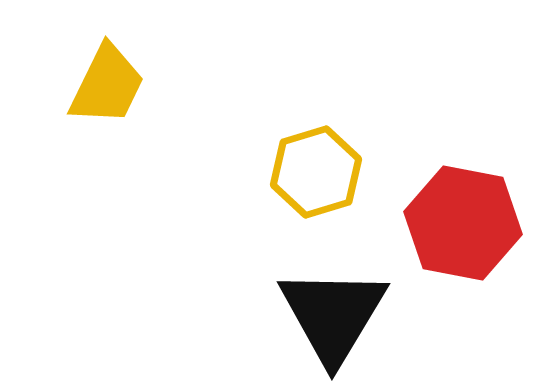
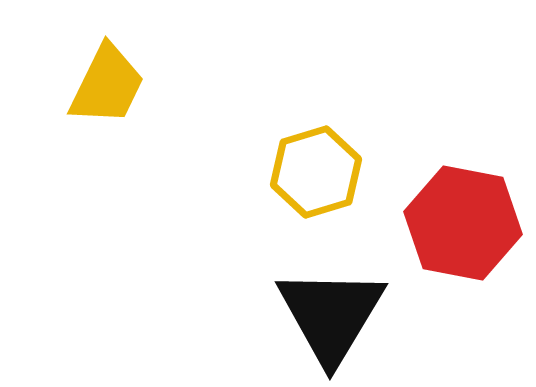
black triangle: moved 2 px left
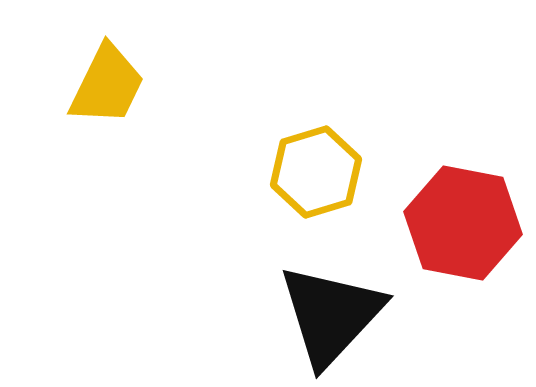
black triangle: rotated 12 degrees clockwise
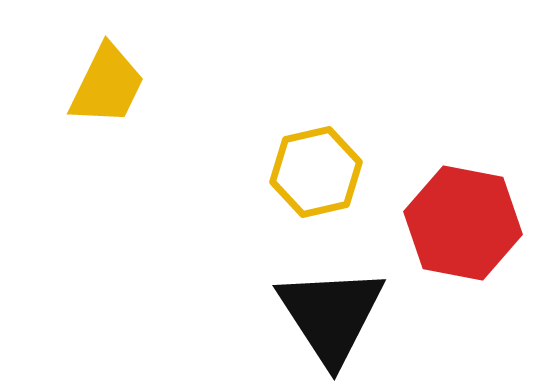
yellow hexagon: rotated 4 degrees clockwise
black triangle: rotated 16 degrees counterclockwise
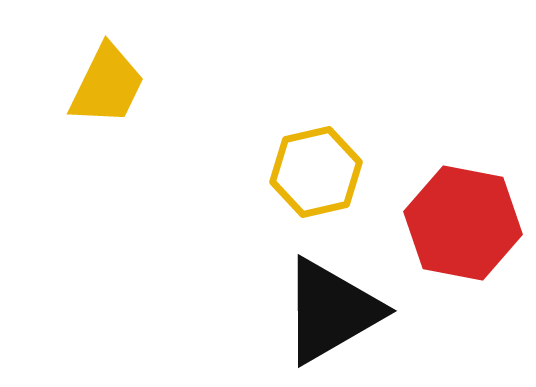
black triangle: moved 4 px up; rotated 33 degrees clockwise
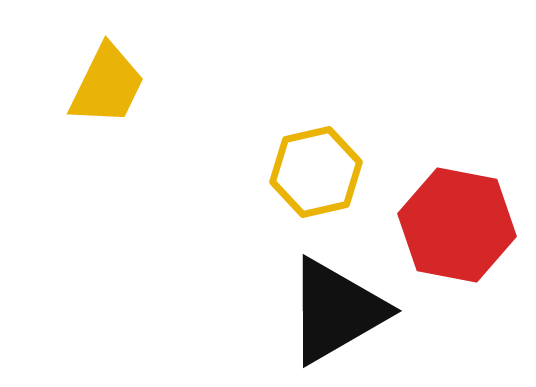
red hexagon: moved 6 px left, 2 px down
black triangle: moved 5 px right
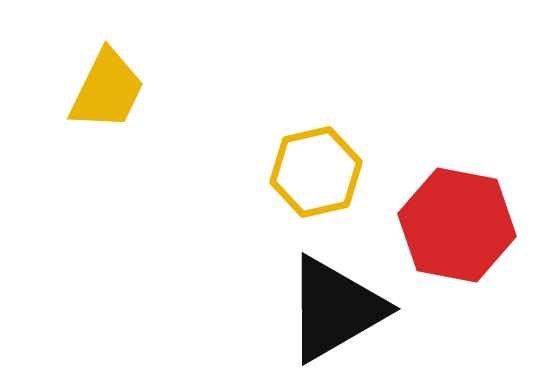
yellow trapezoid: moved 5 px down
black triangle: moved 1 px left, 2 px up
